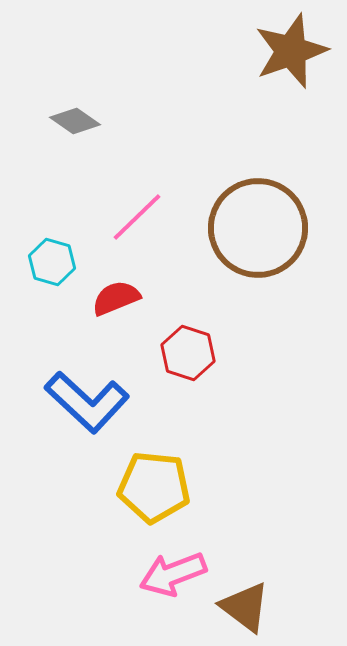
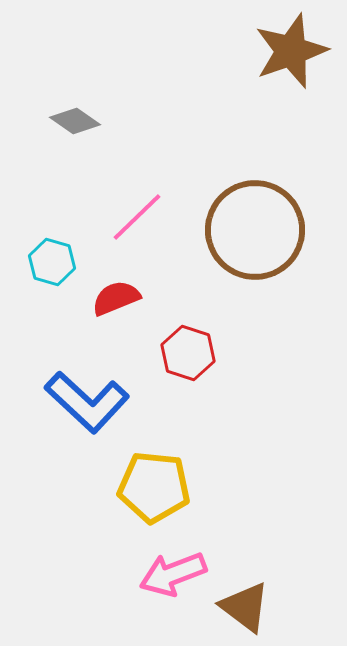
brown circle: moved 3 px left, 2 px down
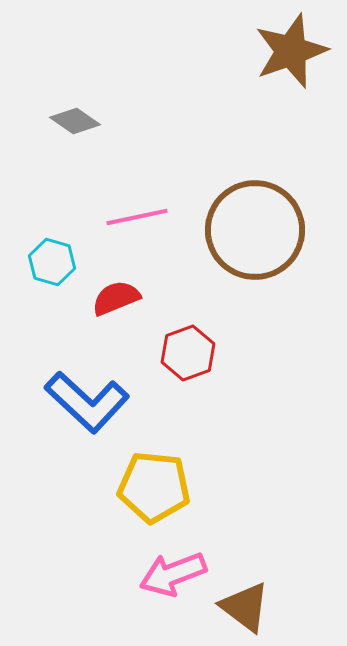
pink line: rotated 32 degrees clockwise
red hexagon: rotated 22 degrees clockwise
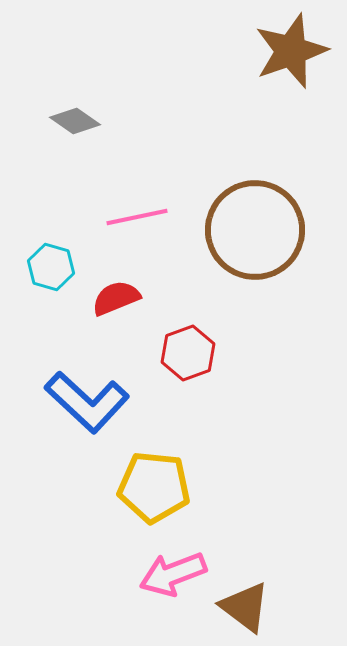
cyan hexagon: moved 1 px left, 5 px down
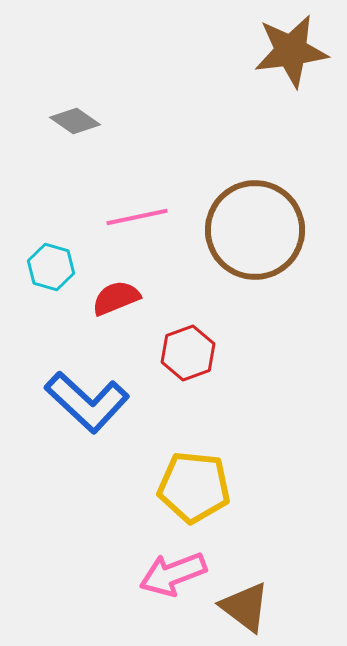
brown star: rotated 12 degrees clockwise
yellow pentagon: moved 40 px right
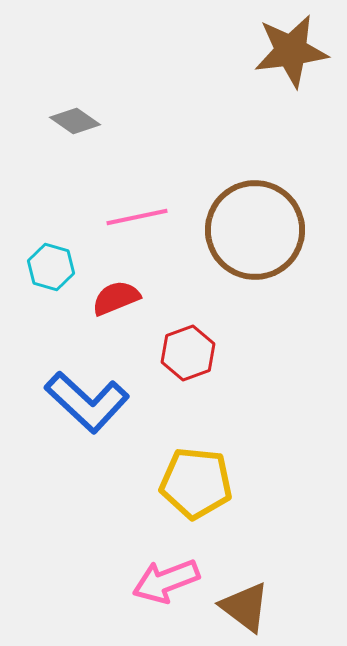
yellow pentagon: moved 2 px right, 4 px up
pink arrow: moved 7 px left, 7 px down
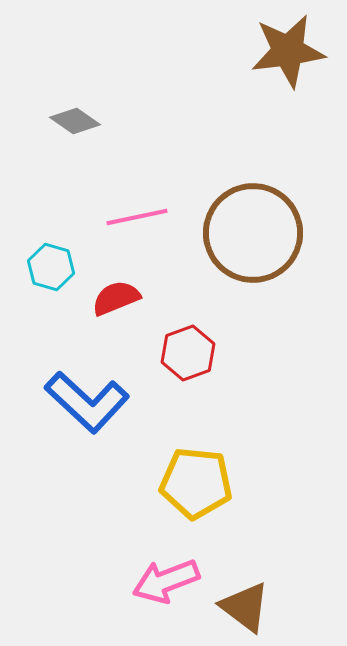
brown star: moved 3 px left
brown circle: moved 2 px left, 3 px down
